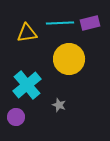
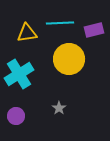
purple rectangle: moved 4 px right, 7 px down
cyan cross: moved 8 px left, 11 px up; rotated 8 degrees clockwise
gray star: moved 3 px down; rotated 16 degrees clockwise
purple circle: moved 1 px up
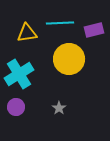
purple circle: moved 9 px up
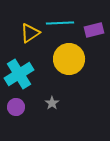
yellow triangle: moved 3 px right; rotated 25 degrees counterclockwise
gray star: moved 7 px left, 5 px up
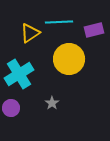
cyan line: moved 1 px left, 1 px up
purple circle: moved 5 px left, 1 px down
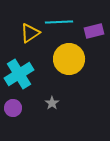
purple rectangle: moved 1 px down
purple circle: moved 2 px right
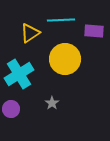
cyan line: moved 2 px right, 2 px up
purple rectangle: rotated 18 degrees clockwise
yellow circle: moved 4 px left
purple circle: moved 2 px left, 1 px down
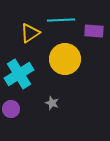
gray star: rotated 16 degrees counterclockwise
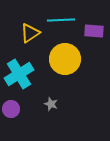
gray star: moved 1 px left, 1 px down
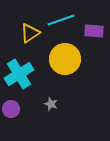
cyan line: rotated 16 degrees counterclockwise
